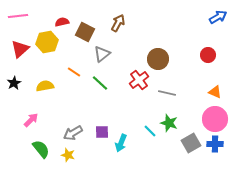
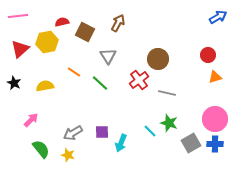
gray triangle: moved 6 px right, 2 px down; rotated 24 degrees counterclockwise
black star: rotated 16 degrees counterclockwise
orange triangle: moved 15 px up; rotated 40 degrees counterclockwise
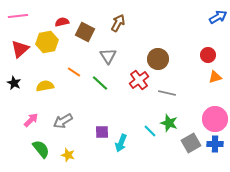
gray arrow: moved 10 px left, 12 px up
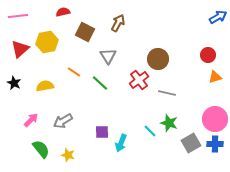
red semicircle: moved 1 px right, 10 px up
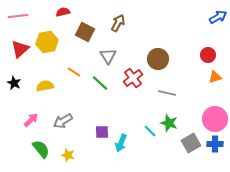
red cross: moved 6 px left, 2 px up
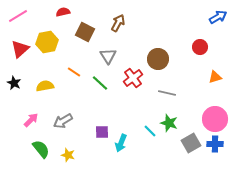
pink line: rotated 24 degrees counterclockwise
red circle: moved 8 px left, 8 px up
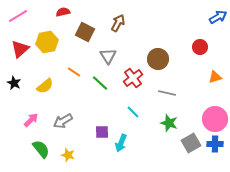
yellow semicircle: rotated 150 degrees clockwise
cyan line: moved 17 px left, 19 px up
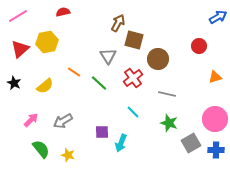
brown square: moved 49 px right, 8 px down; rotated 12 degrees counterclockwise
red circle: moved 1 px left, 1 px up
green line: moved 1 px left
gray line: moved 1 px down
blue cross: moved 1 px right, 6 px down
